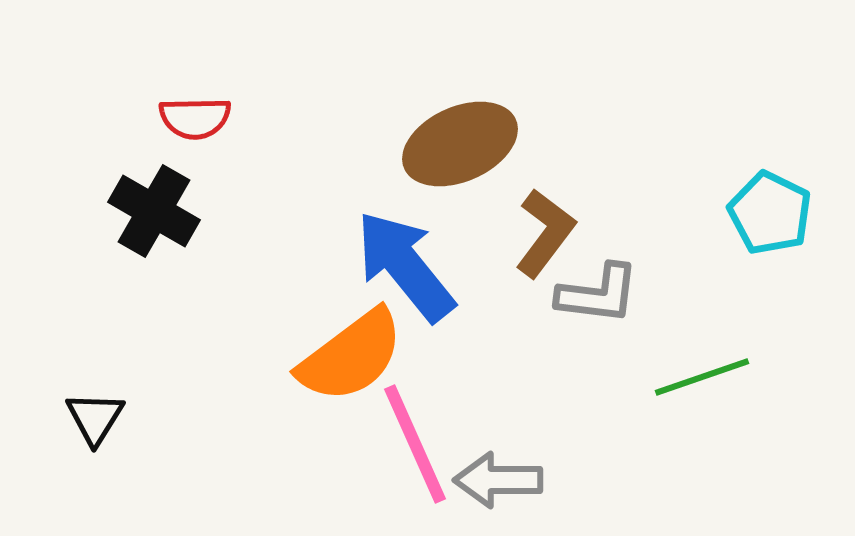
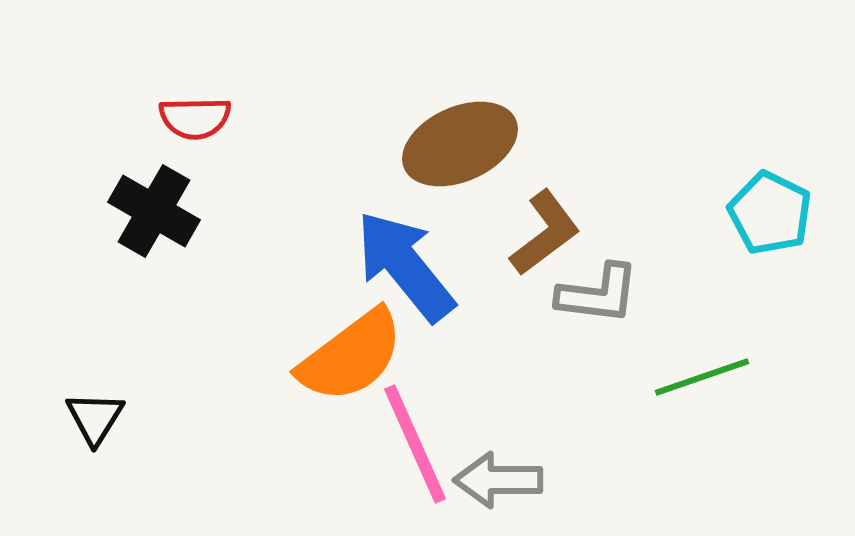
brown L-shape: rotated 16 degrees clockwise
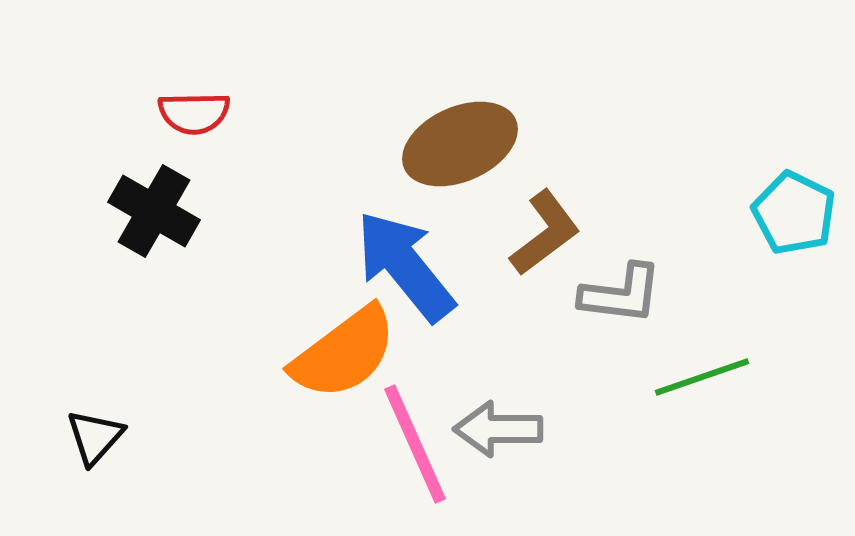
red semicircle: moved 1 px left, 5 px up
cyan pentagon: moved 24 px right
gray L-shape: moved 23 px right
orange semicircle: moved 7 px left, 3 px up
black triangle: moved 19 px down; rotated 10 degrees clockwise
gray arrow: moved 51 px up
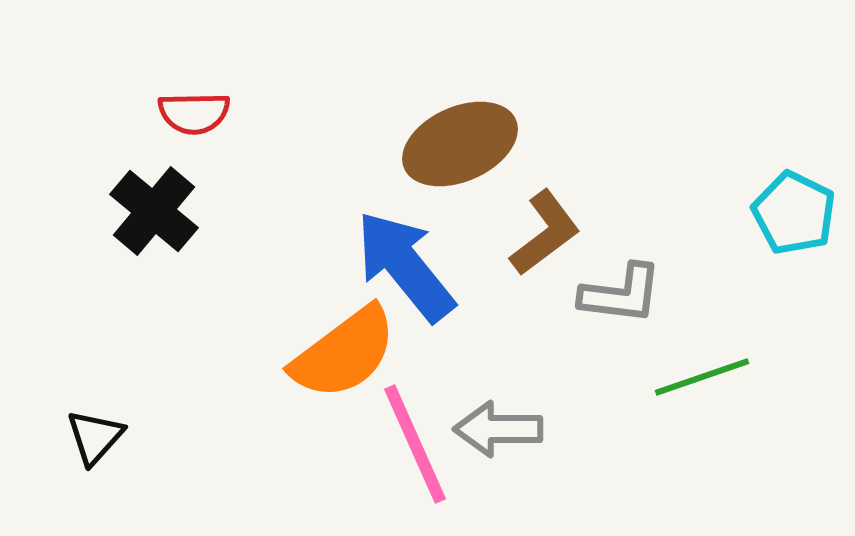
black cross: rotated 10 degrees clockwise
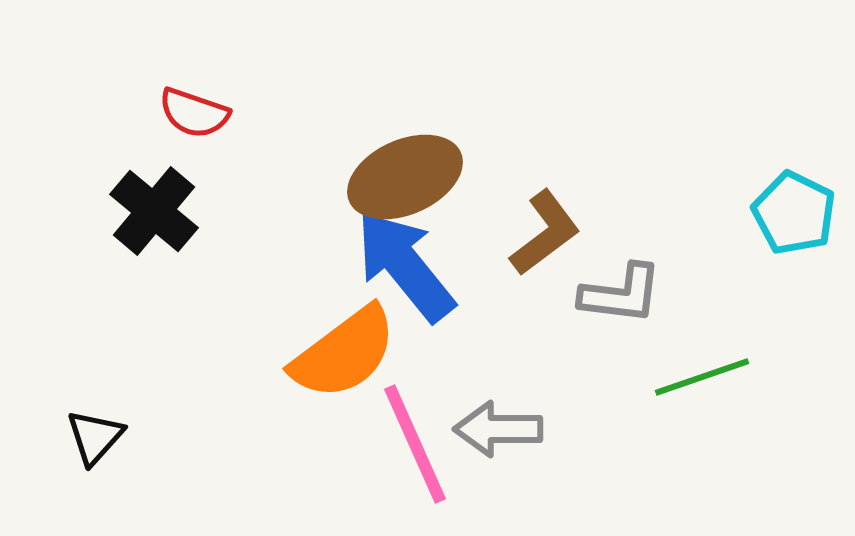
red semicircle: rotated 20 degrees clockwise
brown ellipse: moved 55 px left, 33 px down
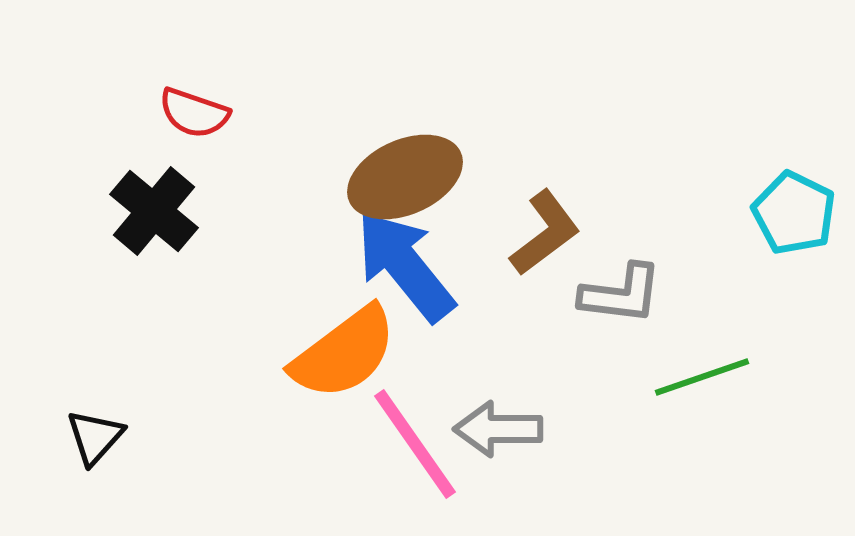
pink line: rotated 11 degrees counterclockwise
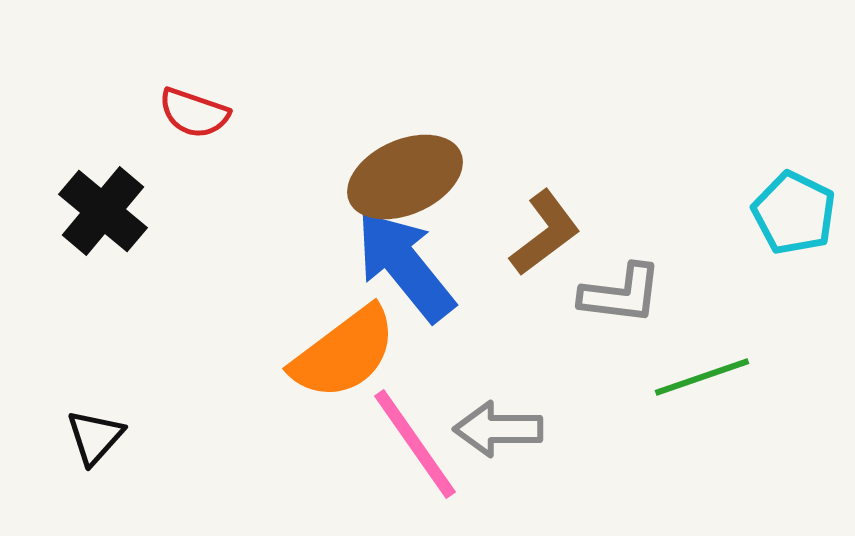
black cross: moved 51 px left
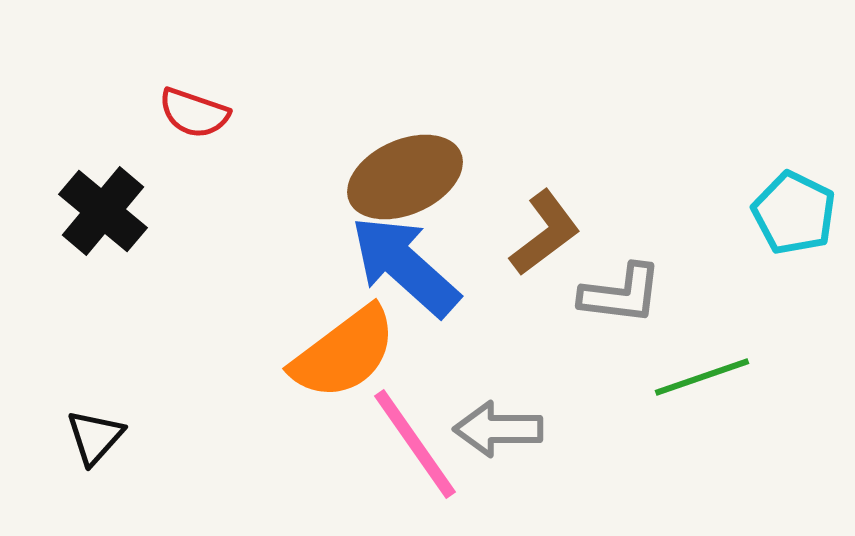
blue arrow: rotated 9 degrees counterclockwise
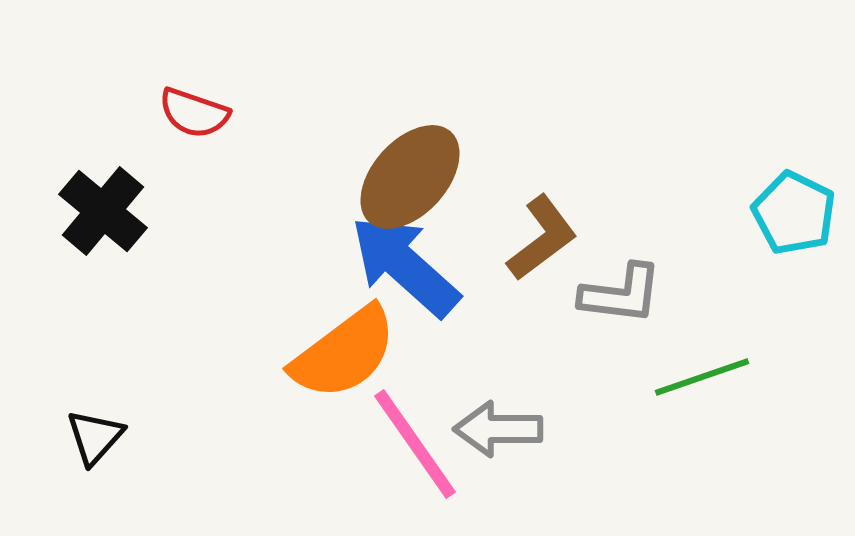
brown ellipse: moved 5 px right; rotated 24 degrees counterclockwise
brown L-shape: moved 3 px left, 5 px down
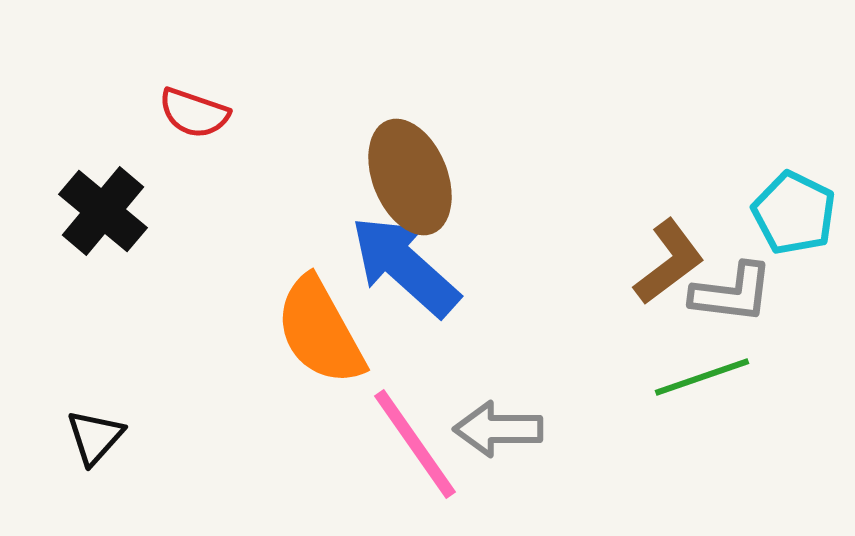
brown ellipse: rotated 64 degrees counterclockwise
brown L-shape: moved 127 px right, 24 px down
gray L-shape: moved 111 px right, 1 px up
orange semicircle: moved 24 px left, 22 px up; rotated 98 degrees clockwise
